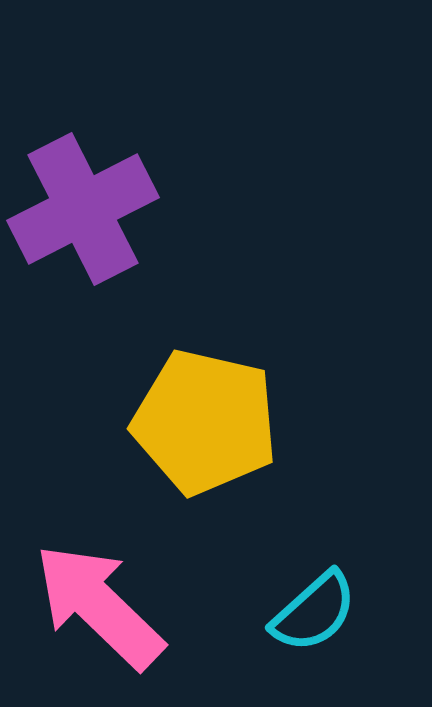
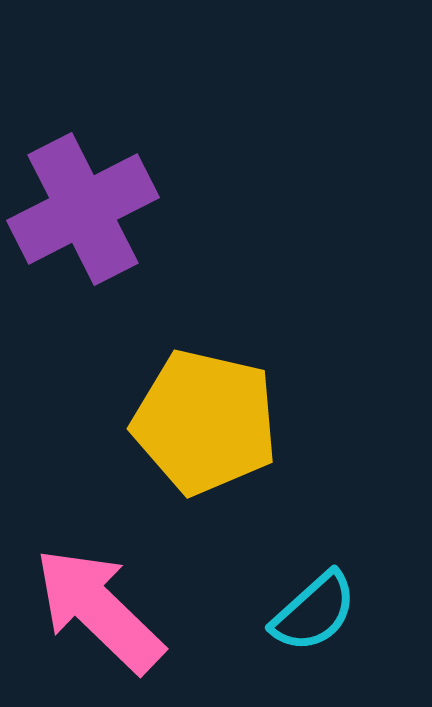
pink arrow: moved 4 px down
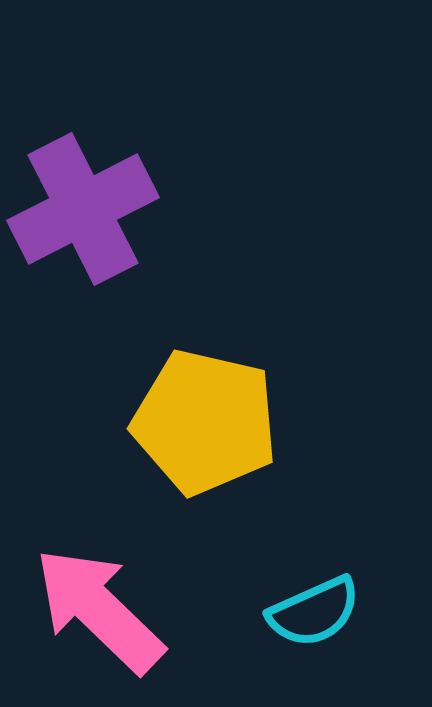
cyan semicircle: rotated 18 degrees clockwise
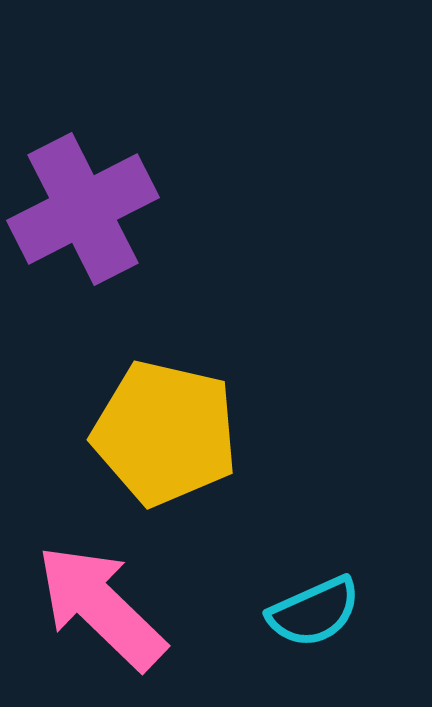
yellow pentagon: moved 40 px left, 11 px down
pink arrow: moved 2 px right, 3 px up
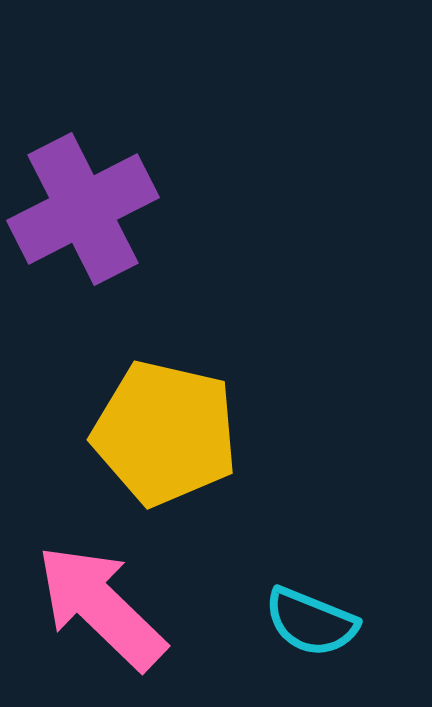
cyan semicircle: moved 3 px left, 10 px down; rotated 46 degrees clockwise
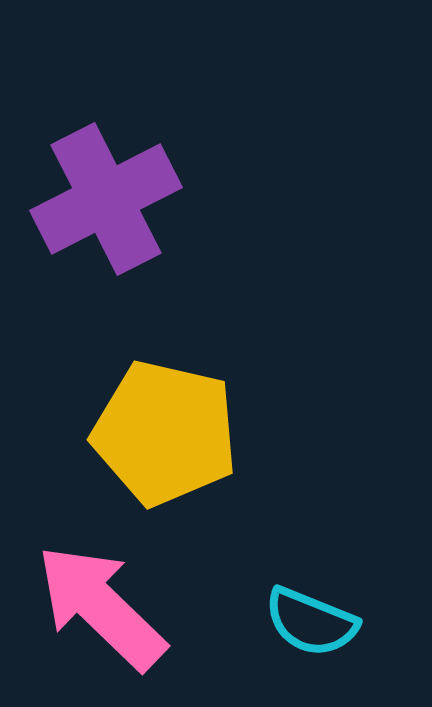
purple cross: moved 23 px right, 10 px up
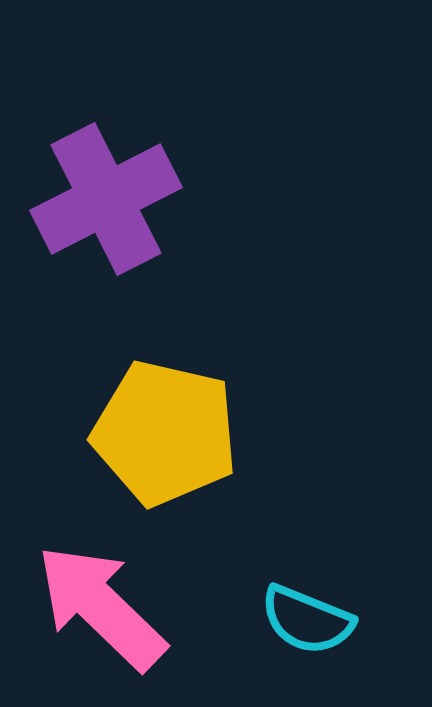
cyan semicircle: moved 4 px left, 2 px up
